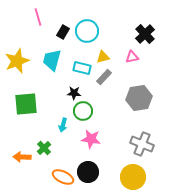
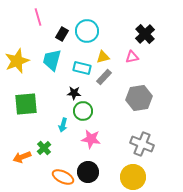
black rectangle: moved 1 px left, 2 px down
orange arrow: rotated 24 degrees counterclockwise
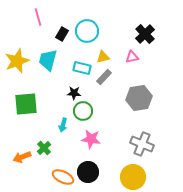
cyan trapezoid: moved 4 px left
